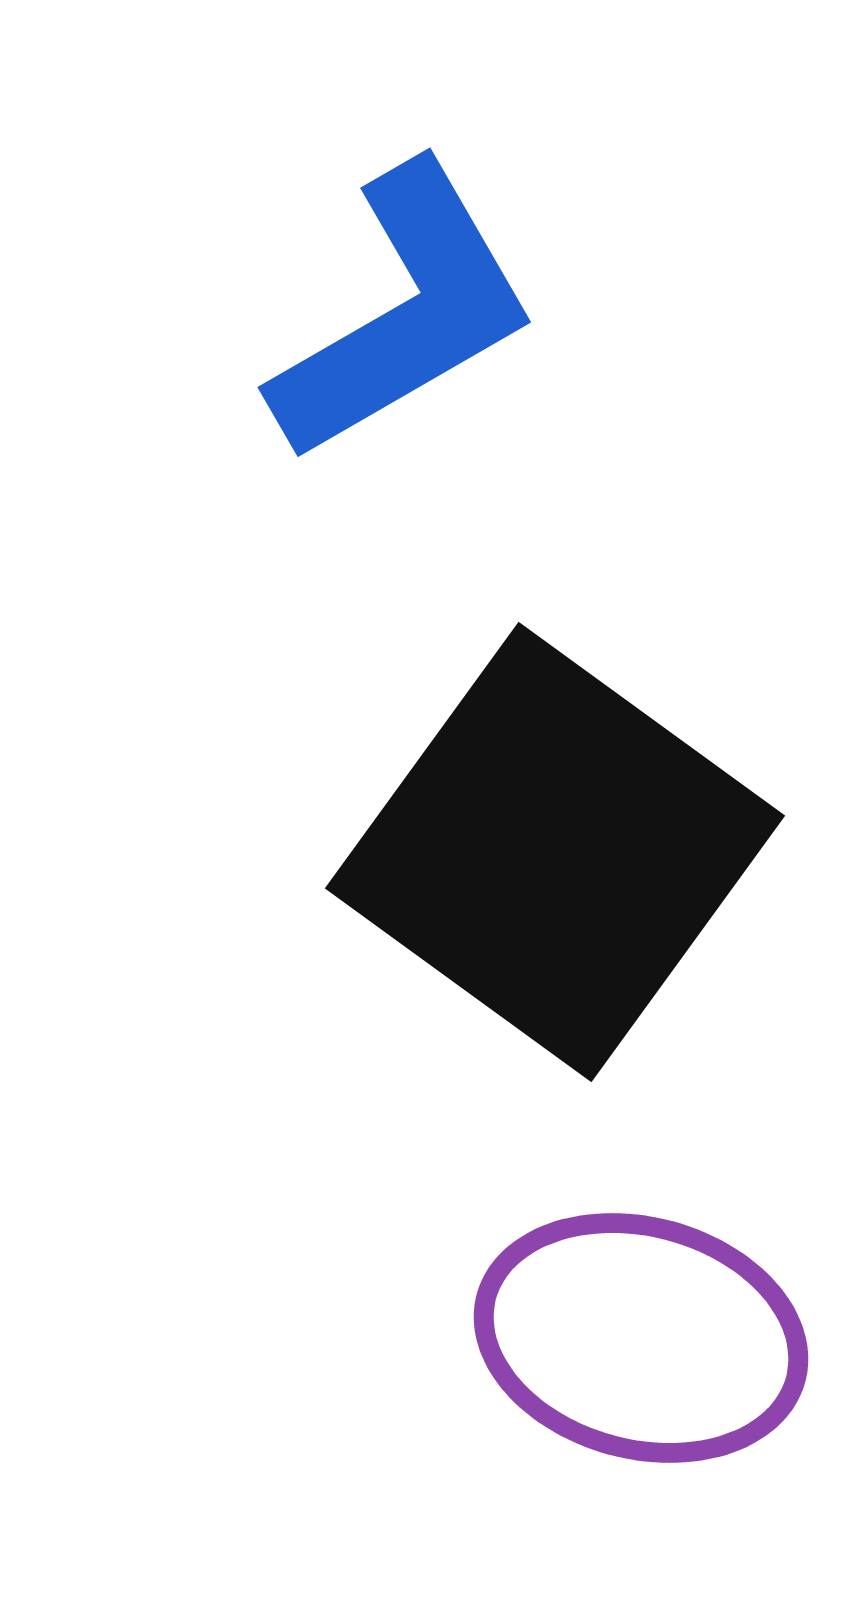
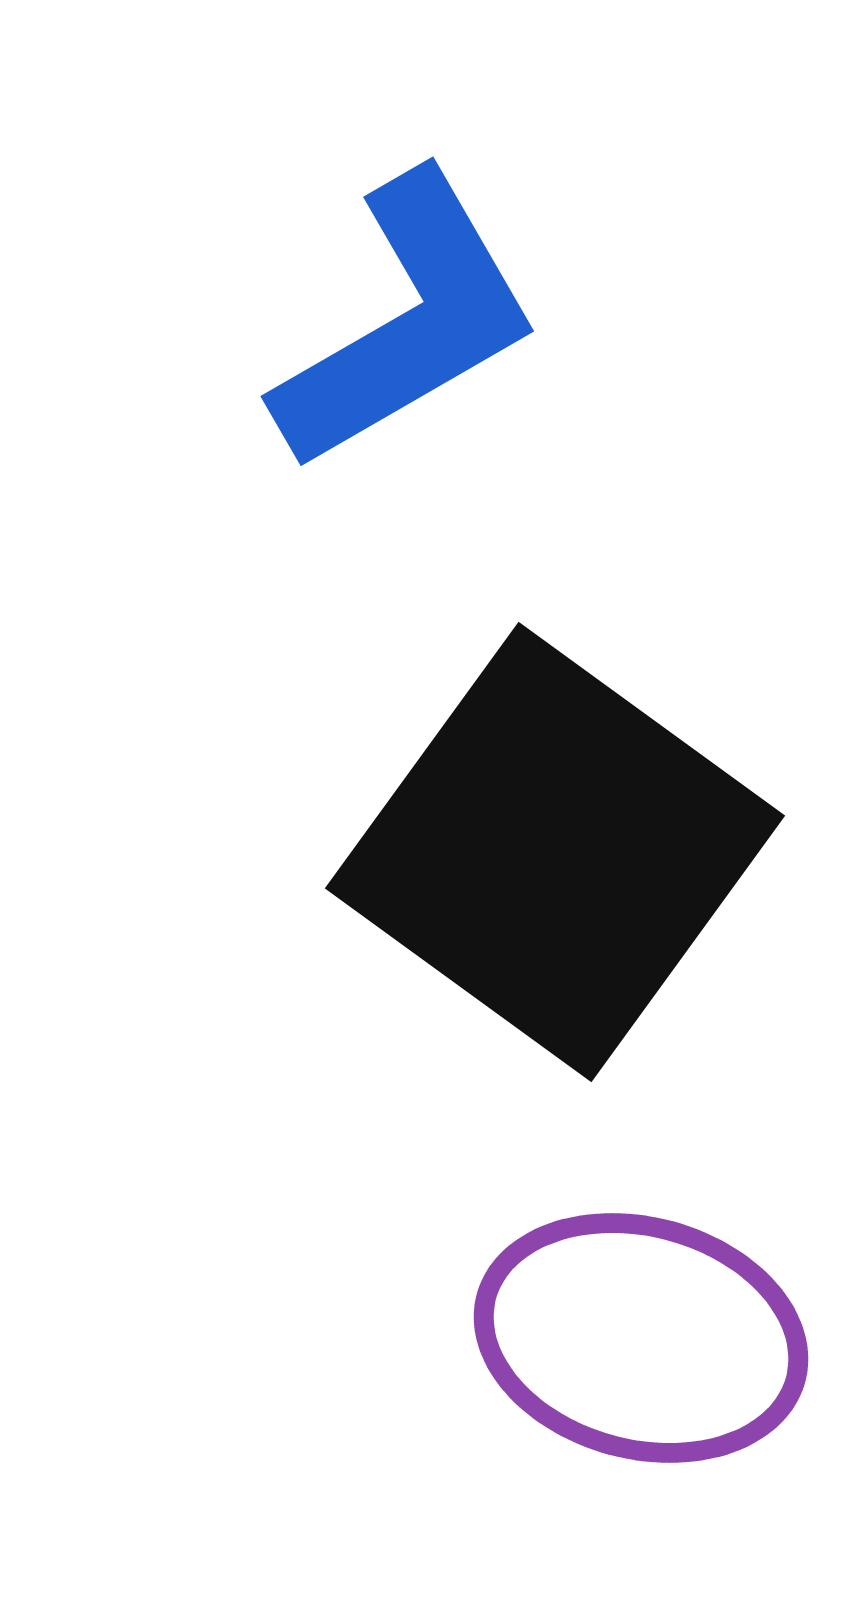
blue L-shape: moved 3 px right, 9 px down
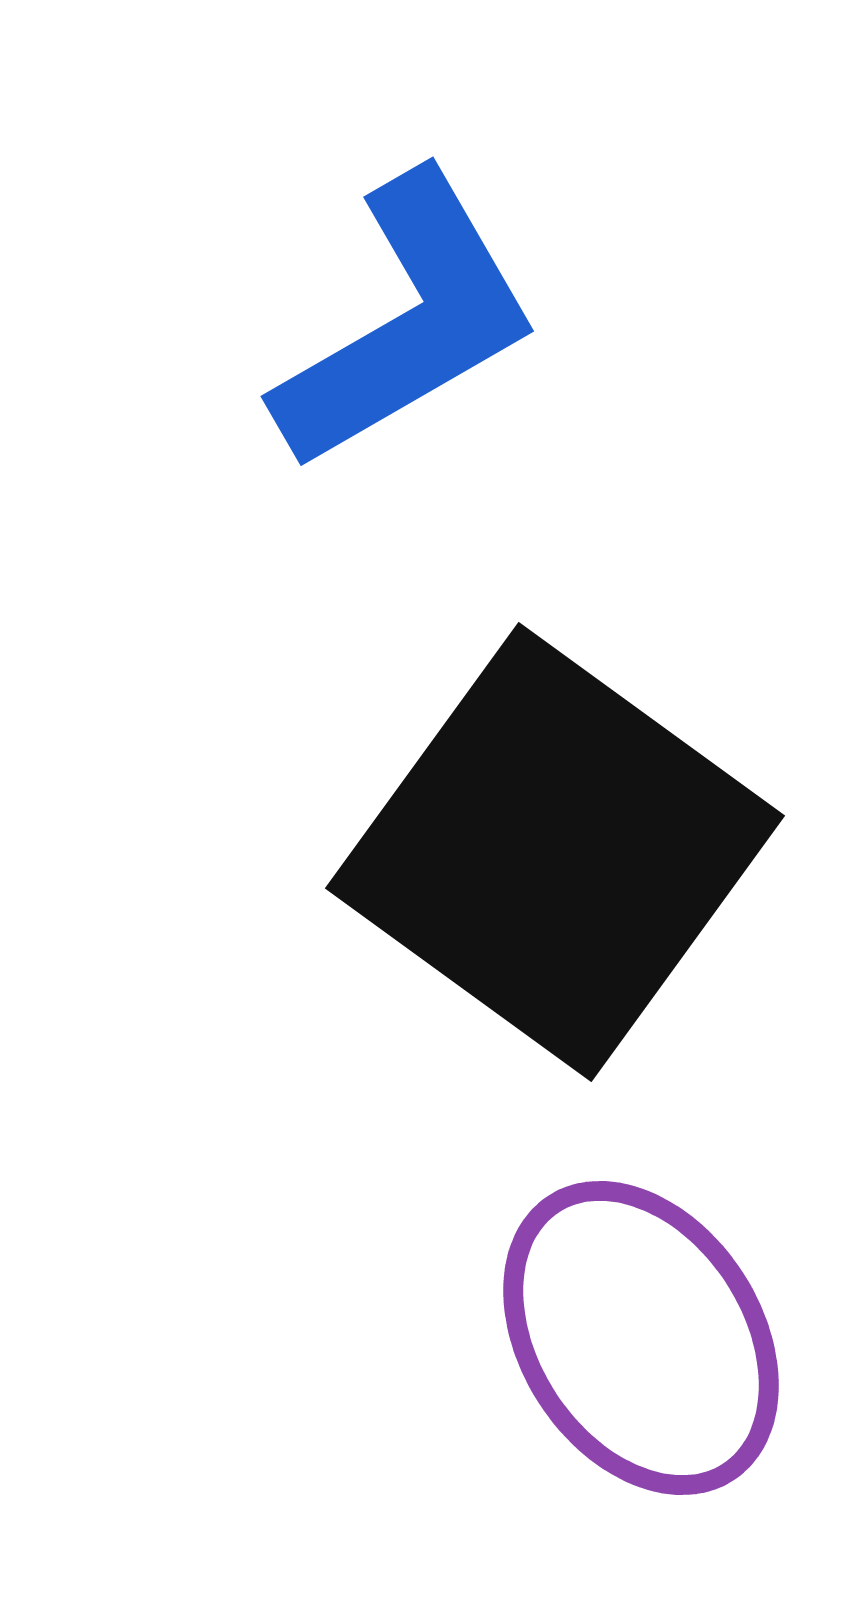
purple ellipse: rotated 42 degrees clockwise
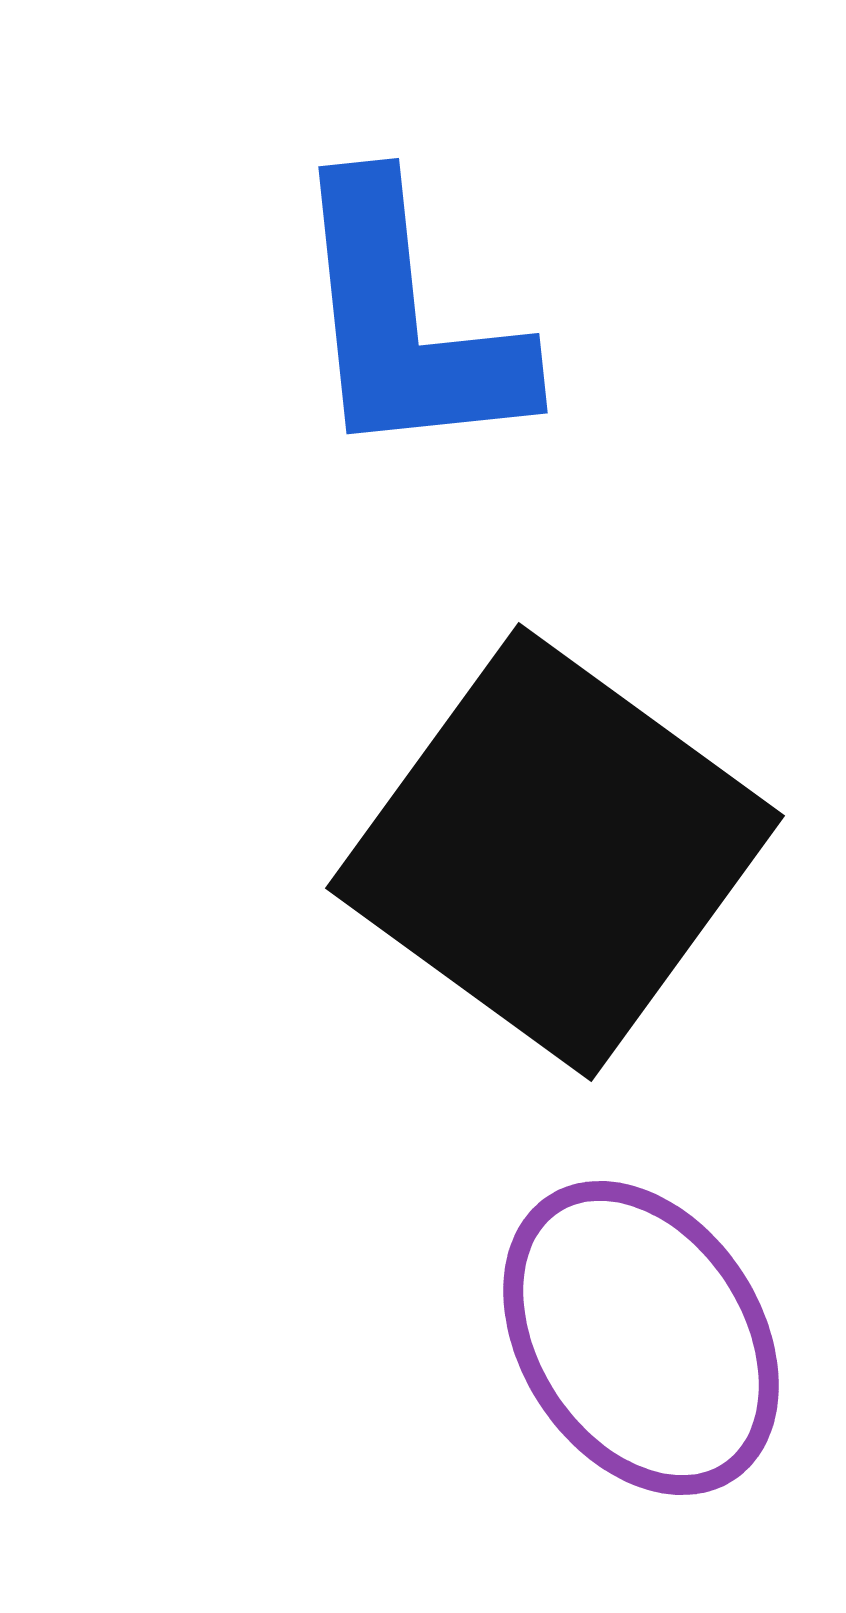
blue L-shape: rotated 114 degrees clockwise
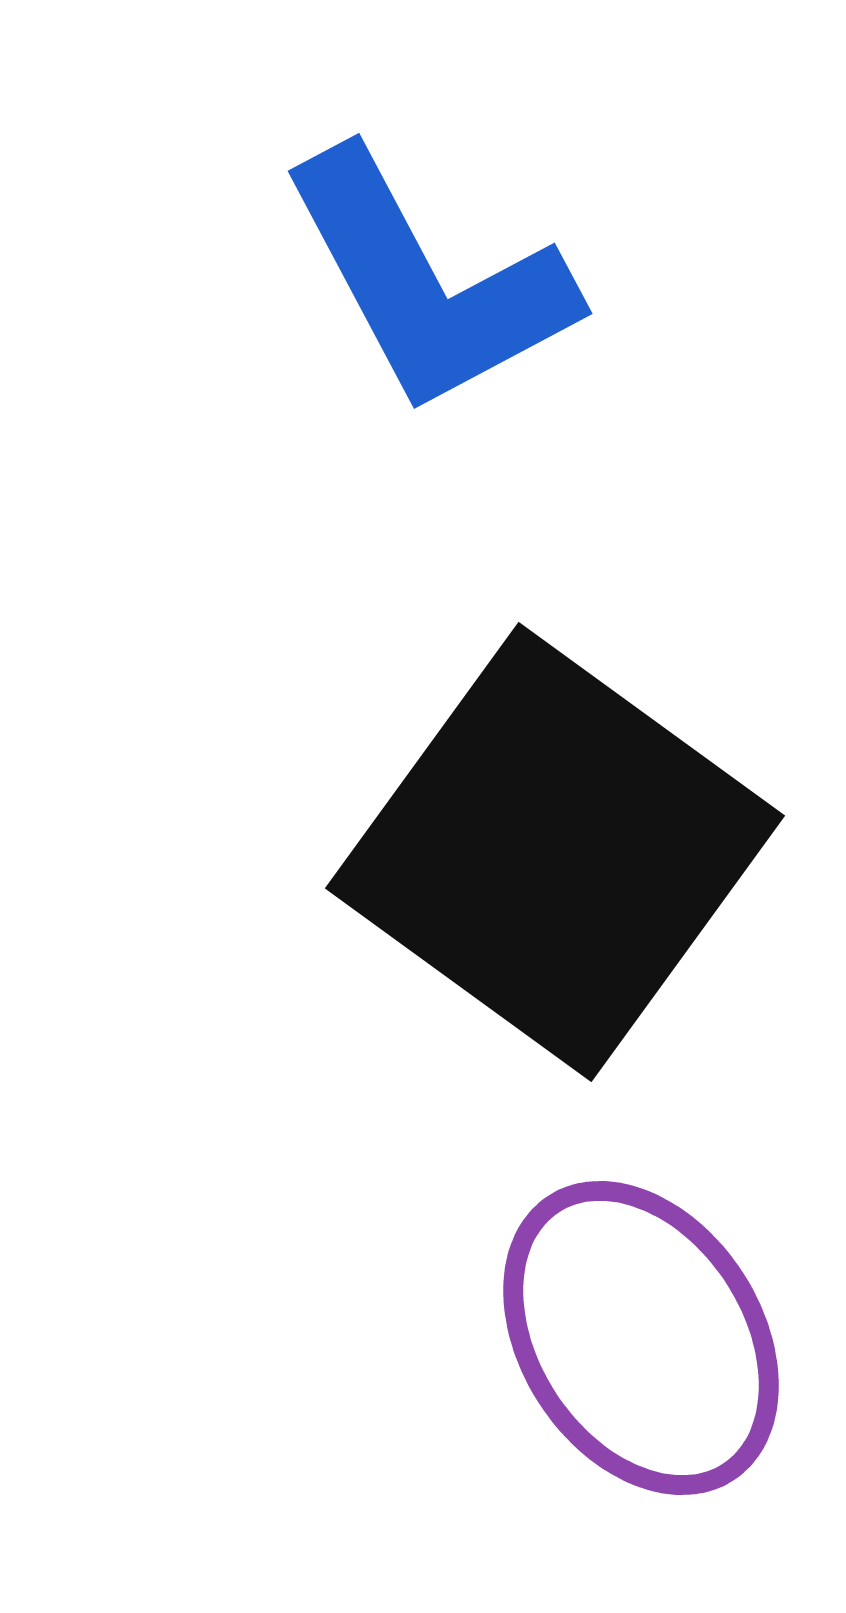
blue L-shape: moved 21 px right, 40 px up; rotated 22 degrees counterclockwise
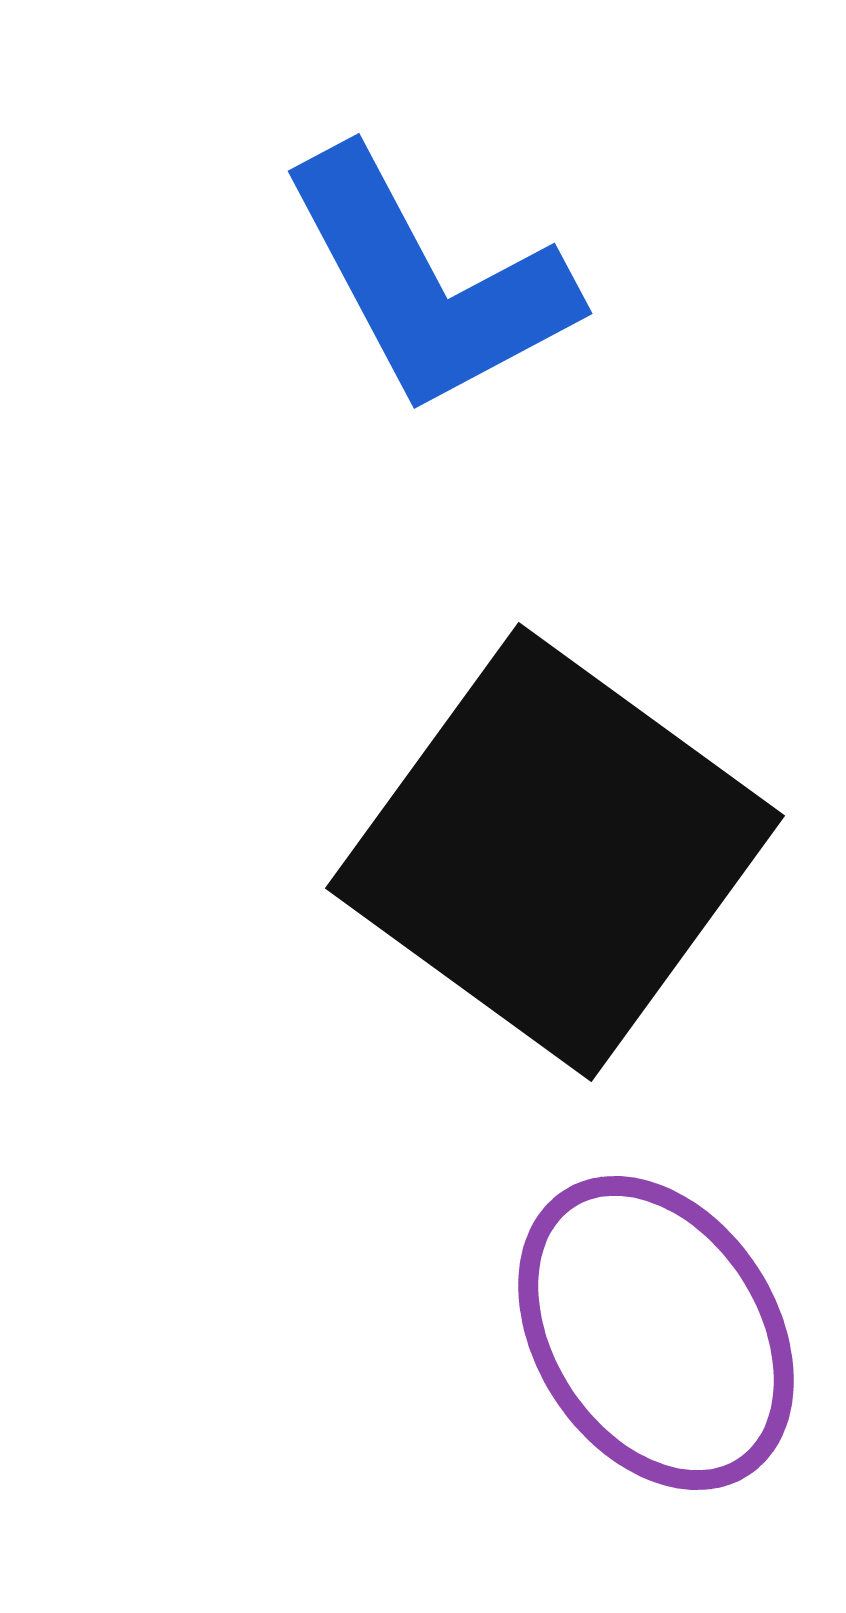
purple ellipse: moved 15 px right, 5 px up
